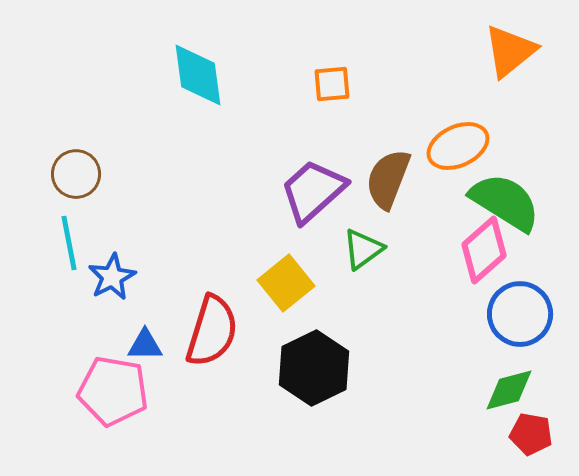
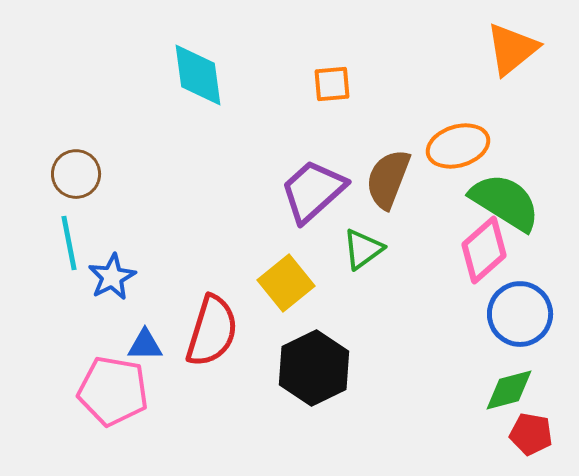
orange triangle: moved 2 px right, 2 px up
orange ellipse: rotated 8 degrees clockwise
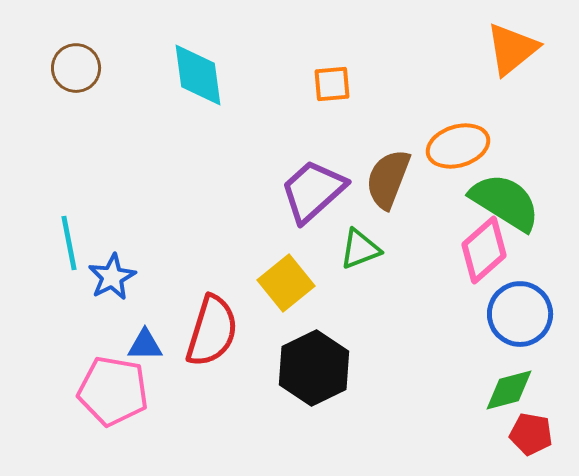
brown circle: moved 106 px up
green triangle: moved 3 px left; rotated 15 degrees clockwise
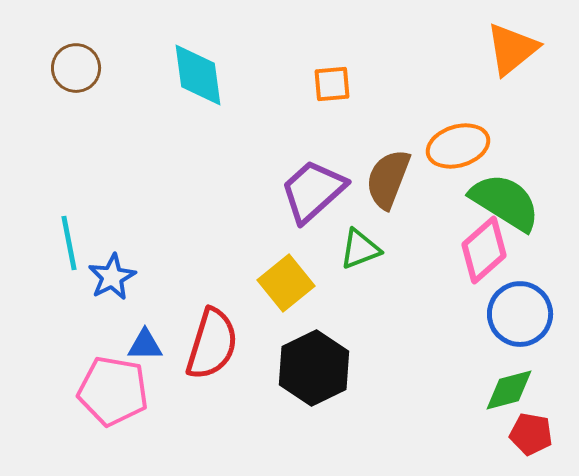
red semicircle: moved 13 px down
